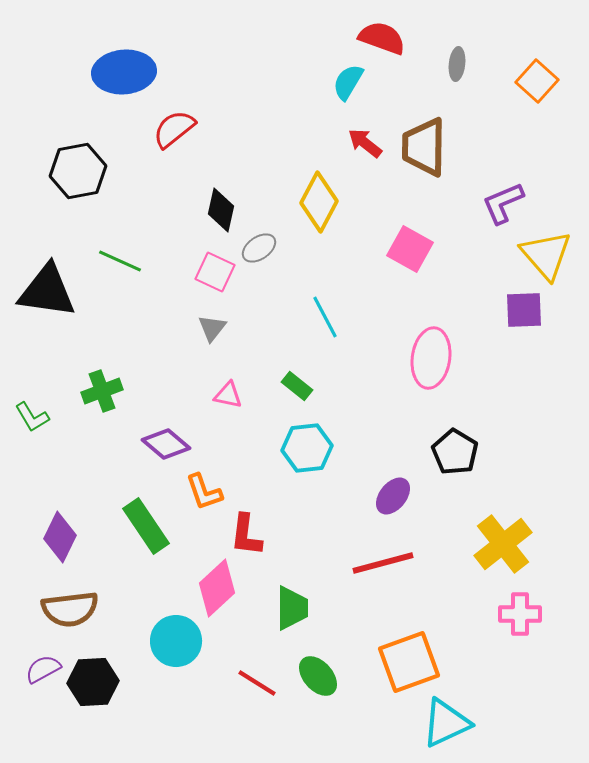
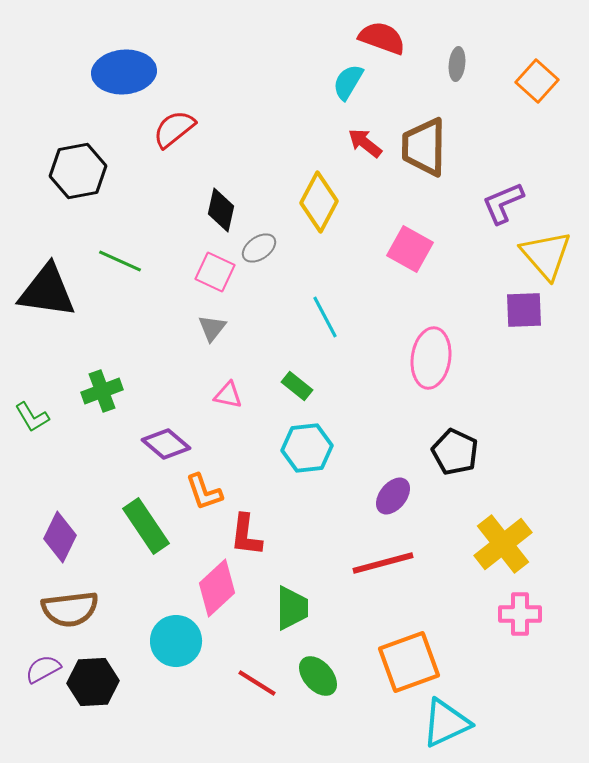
black pentagon at (455, 452): rotated 6 degrees counterclockwise
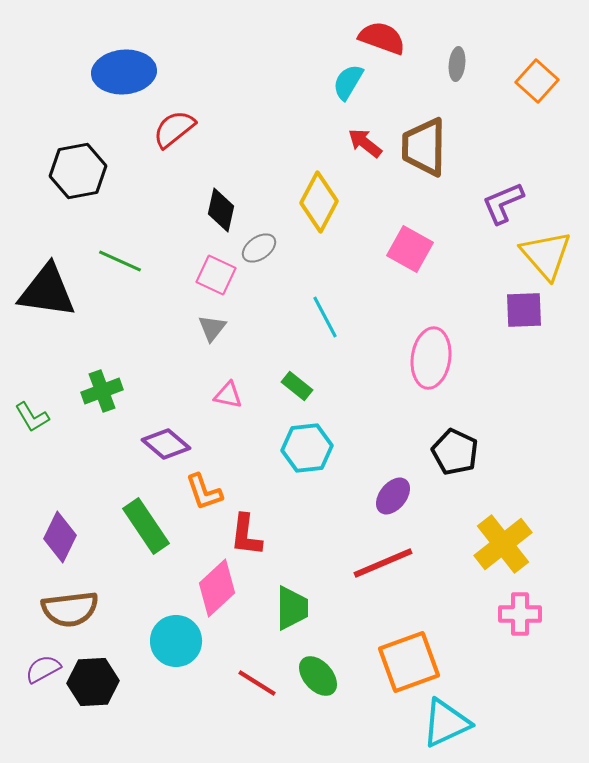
pink square at (215, 272): moved 1 px right, 3 px down
red line at (383, 563): rotated 8 degrees counterclockwise
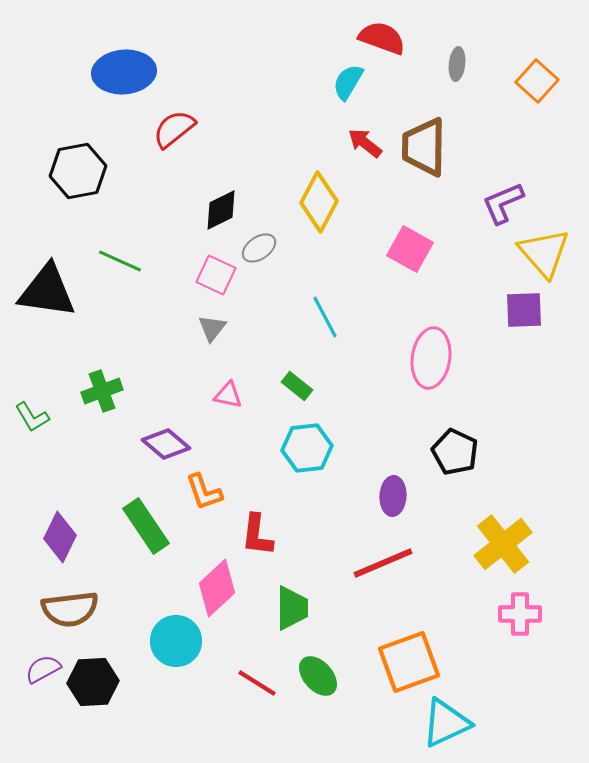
black diamond at (221, 210): rotated 51 degrees clockwise
yellow triangle at (546, 255): moved 2 px left, 2 px up
purple ellipse at (393, 496): rotated 36 degrees counterclockwise
red L-shape at (246, 535): moved 11 px right
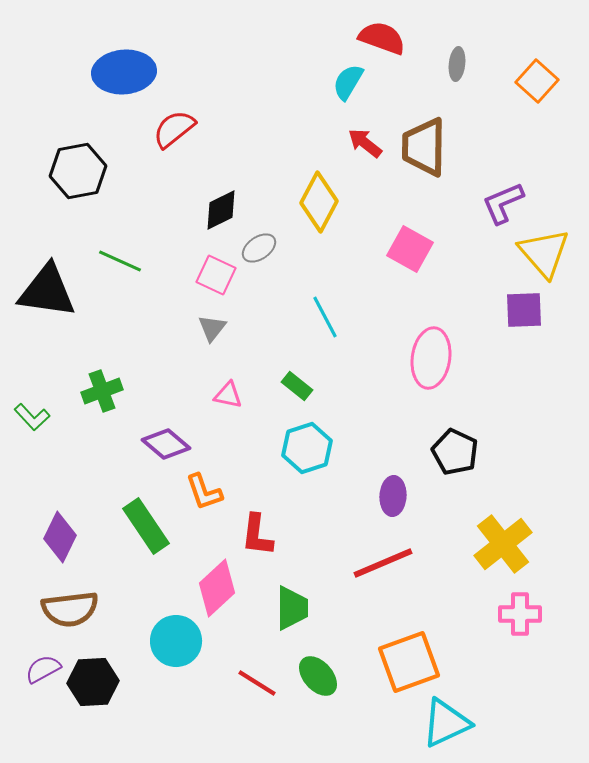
green L-shape at (32, 417): rotated 12 degrees counterclockwise
cyan hexagon at (307, 448): rotated 12 degrees counterclockwise
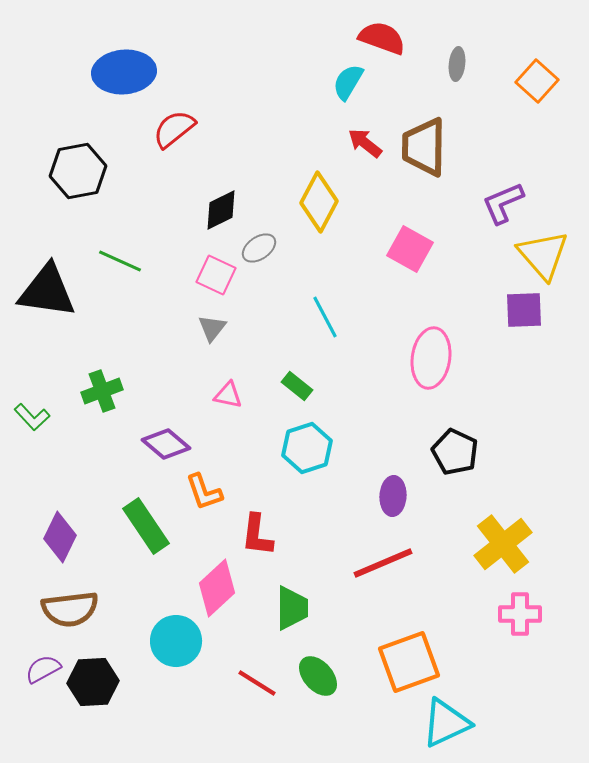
yellow triangle at (544, 253): moved 1 px left, 2 px down
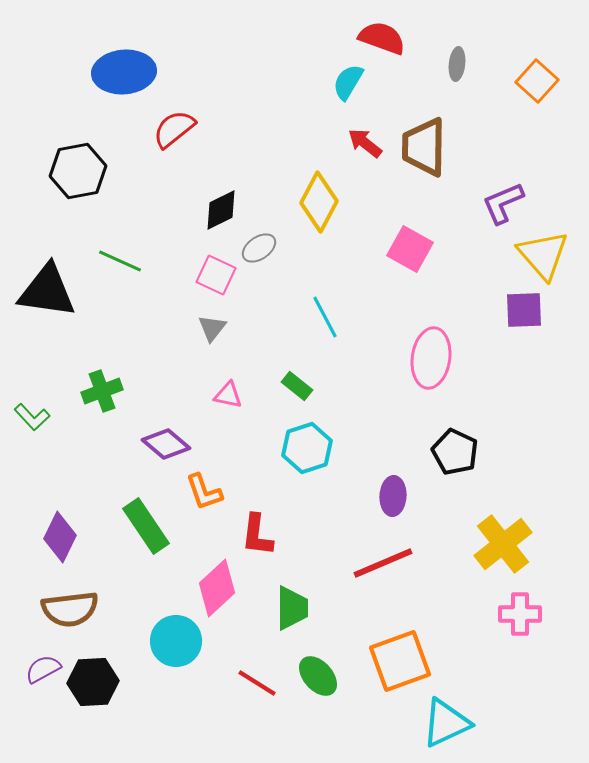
orange square at (409, 662): moved 9 px left, 1 px up
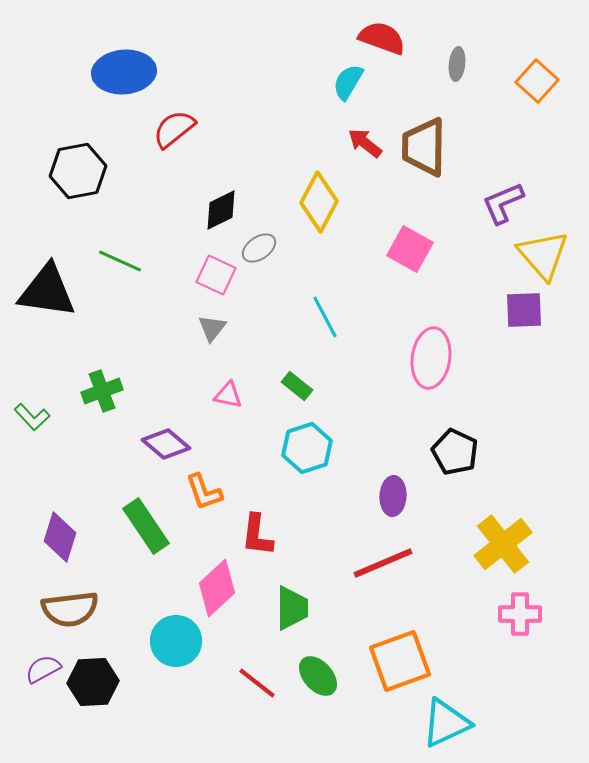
purple diamond at (60, 537): rotated 9 degrees counterclockwise
red line at (257, 683): rotated 6 degrees clockwise
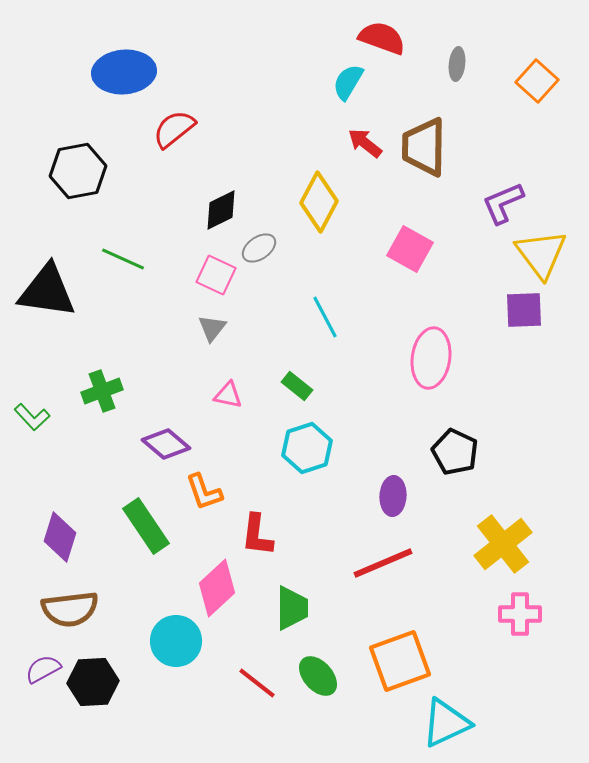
yellow triangle at (543, 255): moved 2 px left, 1 px up; rotated 4 degrees clockwise
green line at (120, 261): moved 3 px right, 2 px up
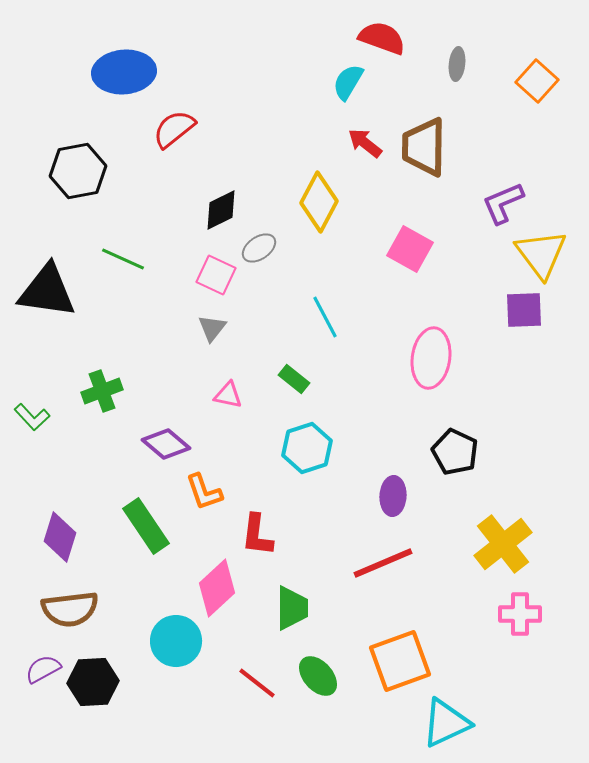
green rectangle at (297, 386): moved 3 px left, 7 px up
